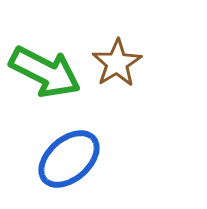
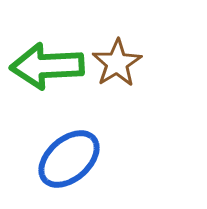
green arrow: moved 2 px right, 6 px up; rotated 150 degrees clockwise
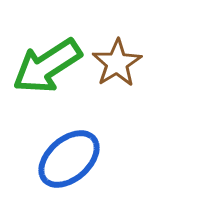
green arrow: rotated 30 degrees counterclockwise
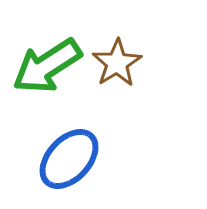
blue ellipse: rotated 6 degrees counterclockwise
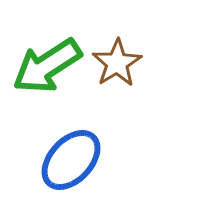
blue ellipse: moved 2 px right, 1 px down
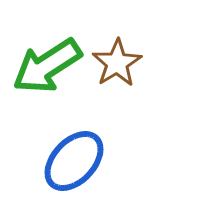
blue ellipse: moved 3 px right, 1 px down
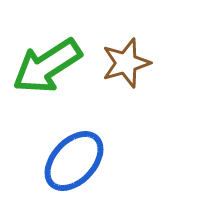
brown star: moved 9 px right; rotated 15 degrees clockwise
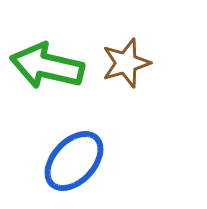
green arrow: rotated 46 degrees clockwise
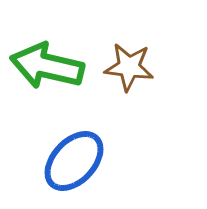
brown star: moved 3 px right, 4 px down; rotated 24 degrees clockwise
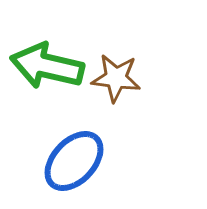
brown star: moved 13 px left, 11 px down
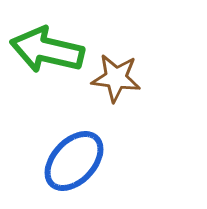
green arrow: moved 16 px up
